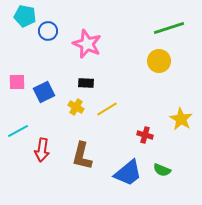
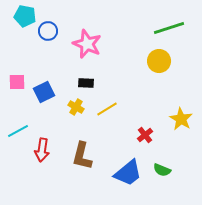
red cross: rotated 35 degrees clockwise
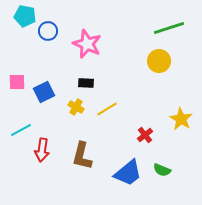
cyan line: moved 3 px right, 1 px up
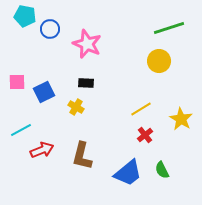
blue circle: moved 2 px right, 2 px up
yellow line: moved 34 px right
red arrow: rotated 120 degrees counterclockwise
green semicircle: rotated 42 degrees clockwise
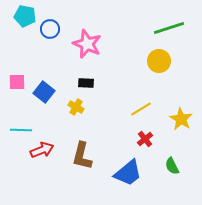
blue square: rotated 25 degrees counterclockwise
cyan line: rotated 30 degrees clockwise
red cross: moved 4 px down
green semicircle: moved 10 px right, 4 px up
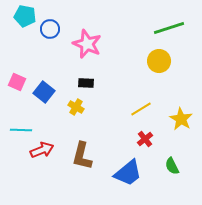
pink square: rotated 24 degrees clockwise
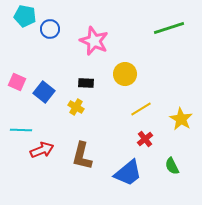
pink star: moved 7 px right, 3 px up
yellow circle: moved 34 px left, 13 px down
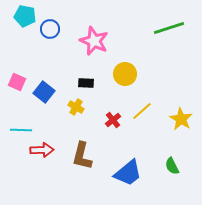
yellow line: moved 1 px right, 2 px down; rotated 10 degrees counterclockwise
red cross: moved 32 px left, 19 px up
red arrow: rotated 20 degrees clockwise
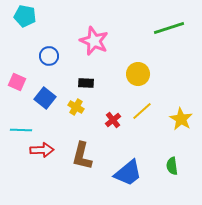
blue circle: moved 1 px left, 27 px down
yellow circle: moved 13 px right
blue square: moved 1 px right, 6 px down
green semicircle: rotated 18 degrees clockwise
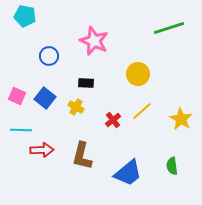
pink square: moved 14 px down
